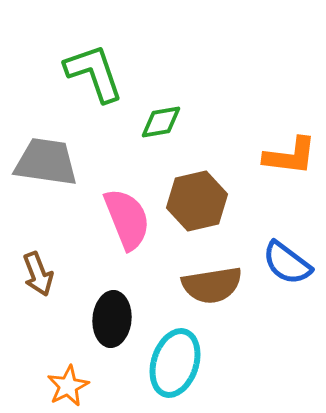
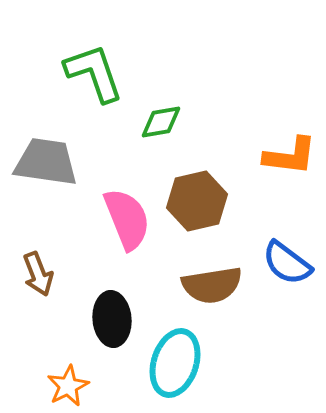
black ellipse: rotated 10 degrees counterclockwise
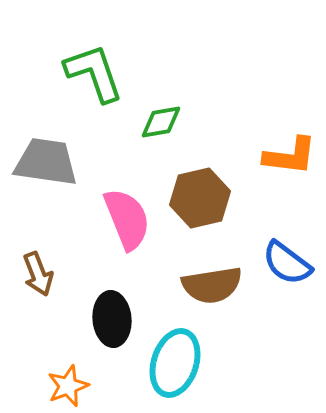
brown hexagon: moved 3 px right, 3 px up
orange star: rotated 6 degrees clockwise
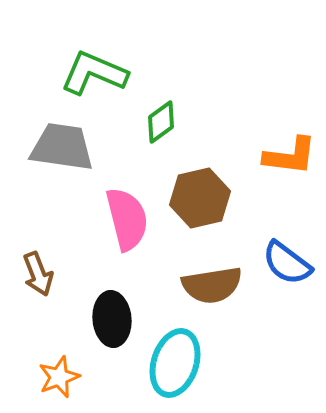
green L-shape: rotated 48 degrees counterclockwise
green diamond: rotated 27 degrees counterclockwise
gray trapezoid: moved 16 px right, 15 px up
pink semicircle: rotated 8 degrees clockwise
orange star: moved 9 px left, 9 px up
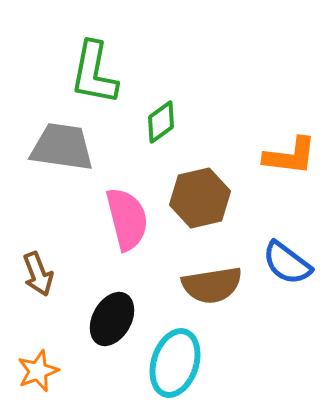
green L-shape: rotated 102 degrees counterclockwise
black ellipse: rotated 34 degrees clockwise
orange star: moved 21 px left, 6 px up
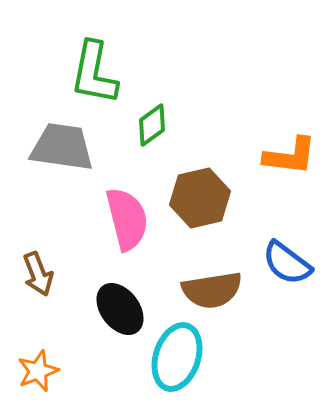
green diamond: moved 9 px left, 3 px down
brown semicircle: moved 5 px down
black ellipse: moved 8 px right, 10 px up; rotated 66 degrees counterclockwise
cyan ellipse: moved 2 px right, 6 px up
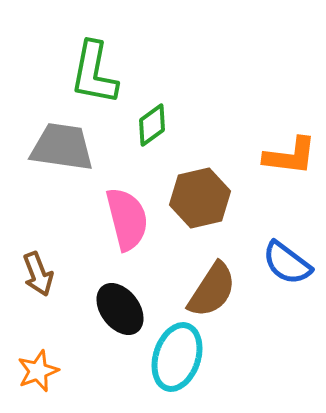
brown semicircle: rotated 48 degrees counterclockwise
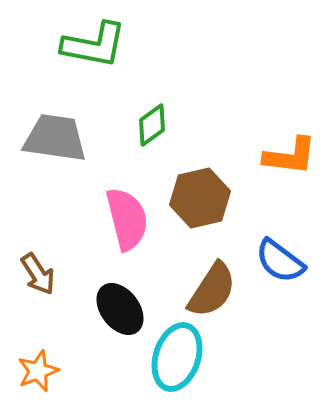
green L-shape: moved 28 px up; rotated 90 degrees counterclockwise
gray trapezoid: moved 7 px left, 9 px up
blue semicircle: moved 7 px left, 2 px up
brown arrow: rotated 12 degrees counterclockwise
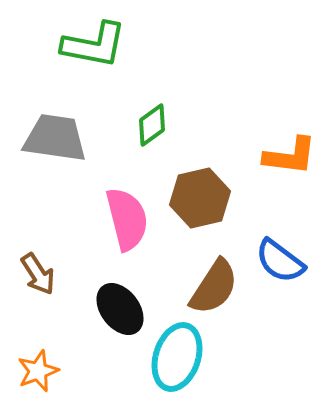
brown semicircle: moved 2 px right, 3 px up
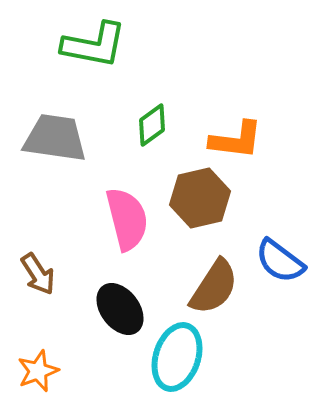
orange L-shape: moved 54 px left, 16 px up
